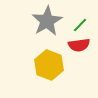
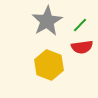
red semicircle: moved 3 px right, 2 px down
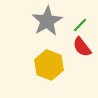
red semicircle: rotated 60 degrees clockwise
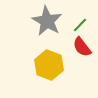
gray star: rotated 12 degrees counterclockwise
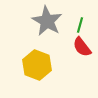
green line: rotated 28 degrees counterclockwise
yellow hexagon: moved 12 px left
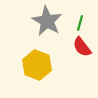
green line: moved 2 px up
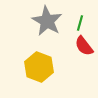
red semicircle: moved 2 px right, 1 px up
yellow hexagon: moved 2 px right, 2 px down
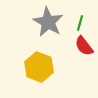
gray star: moved 1 px right, 1 px down
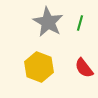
red semicircle: moved 22 px down
